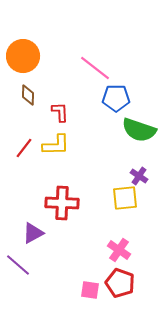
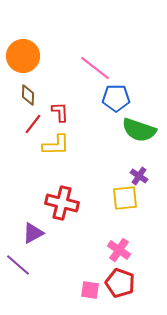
red line: moved 9 px right, 24 px up
red cross: rotated 12 degrees clockwise
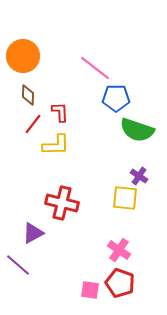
green semicircle: moved 2 px left
yellow square: rotated 12 degrees clockwise
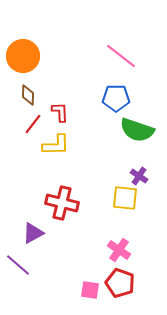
pink line: moved 26 px right, 12 px up
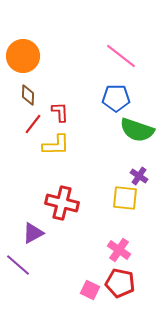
red pentagon: rotated 8 degrees counterclockwise
pink square: rotated 18 degrees clockwise
